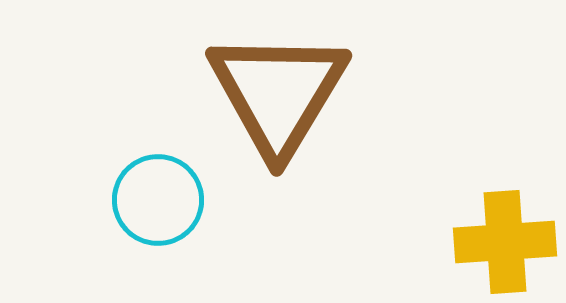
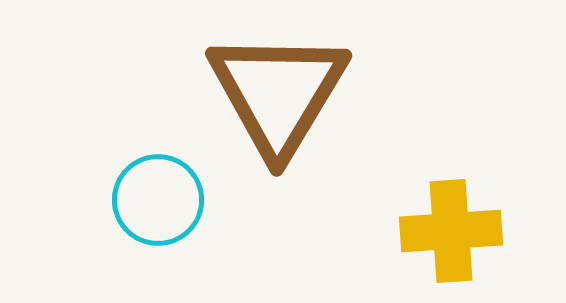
yellow cross: moved 54 px left, 11 px up
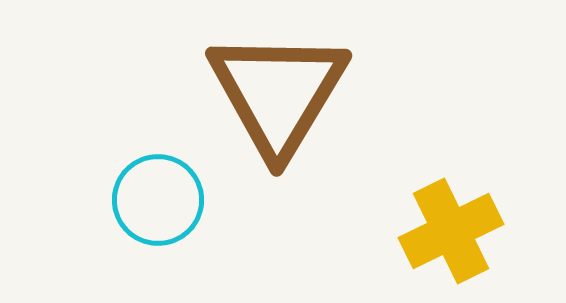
yellow cross: rotated 22 degrees counterclockwise
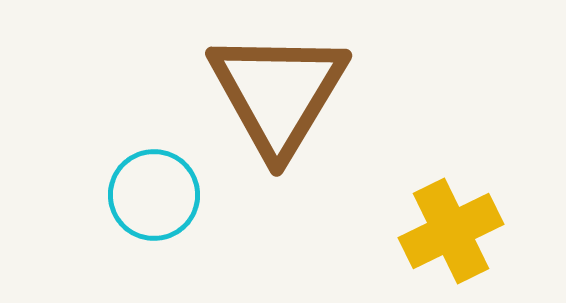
cyan circle: moved 4 px left, 5 px up
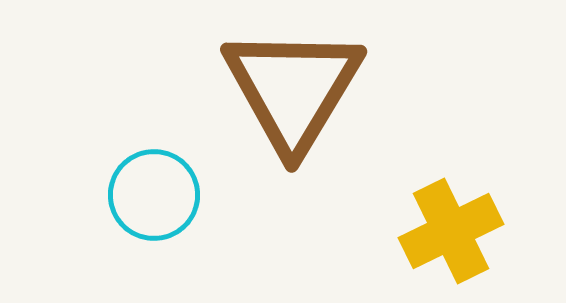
brown triangle: moved 15 px right, 4 px up
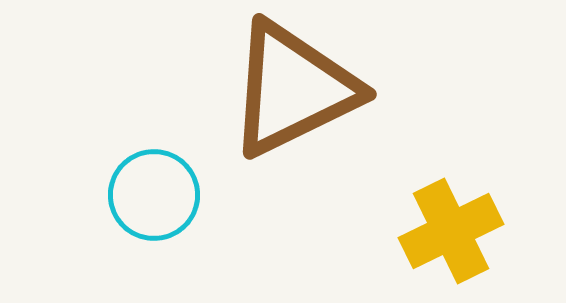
brown triangle: rotated 33 degrees clockwise
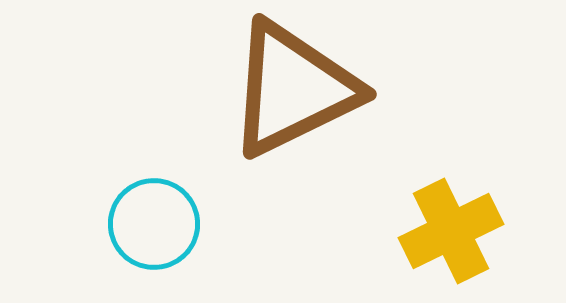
cyan circle: moved 29 px down
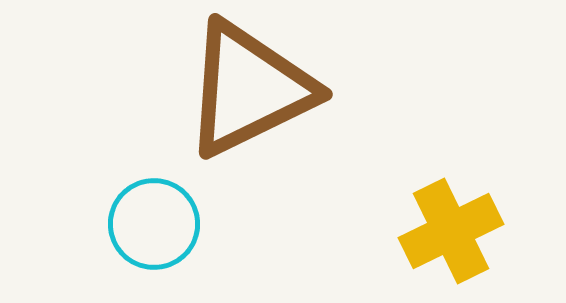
brown triangle: moved 44 px left
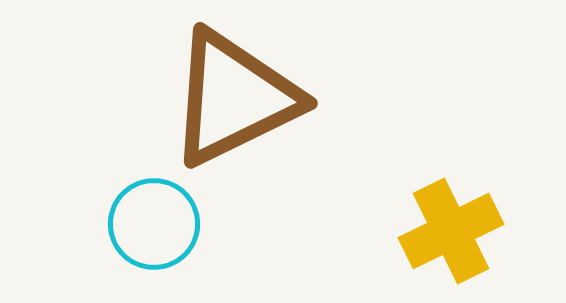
brown triangle: moved 15 px left, 9 px down
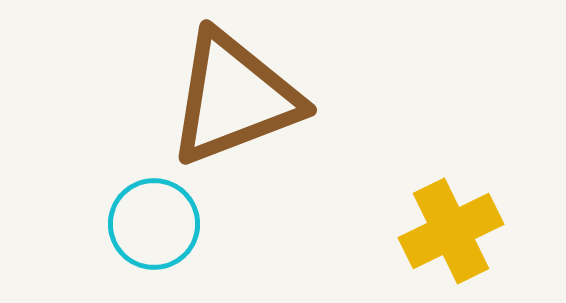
brown triangle: rotated 5 degrees clockwise
